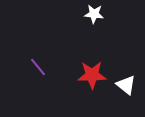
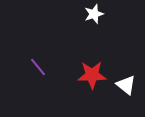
white star: rotated 24 degrees counterclockwise
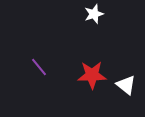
purple line: moved 1 px right
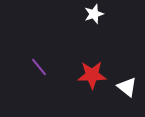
white triangle: moved 1 px right, 2 px down
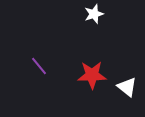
purple line: moved 1 px up
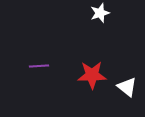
white star: moved 6 px right, 1 px up
purple line: rotated 54 degrees counterclockwise
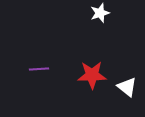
purple line: moved 3 px down
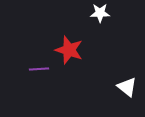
white star: rotated 18 degrees clockwise
red star: moved 23 px left, 25 px up; rotated 20 degrees clockwise
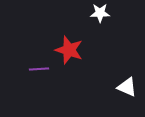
white triangle: rotated 15 degrees counterclockwise
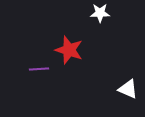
white triangle: moved 1 px right, 2 px down
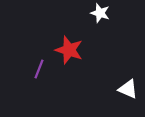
white star: rotated 18 degrees clockwise
purple line: rotated 66 degrees counterclockwise
